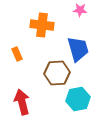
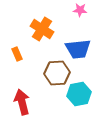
orange cross: moved 4 px down; rotated 25 degrees clockwise
blue trapezoid: rotated 100 degrees clockwise
cyan hexagon: moved 1 px right, 5 px up
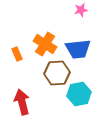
pink star: moved 1 px right; rotated 16 degrees counterclockwise
orange cross: moved 3 px right, 15 px down
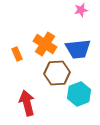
cyan hexagon: rotated 10 degrees counterclockwise
red arrow: moved 5 px right, 1 px down
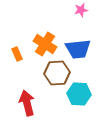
cyan hexagon: rotated 25 degrees clockwise
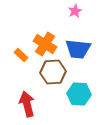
pink star: moved 6 px left, 1 px down; rotated 16 degrees counterclockwise
blue trapezoid: rotated 12 degrees clockwise
orange rectangle: moved 4 px right, 1 px down; rotated 24 degrees counterclockwise
brown hexagon: moved 4 px left, 1 px up
red arrow: moved 1 px down
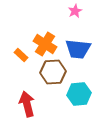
cyan hexagon: rotated 10 degrees counterclockwise
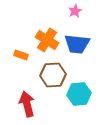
orange cross: moved 2 px right, 4 px up
blue trapezoid: moved 1 px left, 5 px up
orange rectangle: rotated 24 degrees counterclockwise
brown hexagon: moved 3 px down
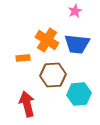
orange rectangle: moved 2 px right, 3 px down; rotated 24 degrees counterclockwise
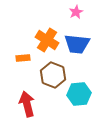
pink star: moved 1 px right, 1 px down
brown hexagon: rotated 25 degrees clockwise
